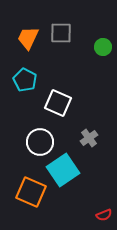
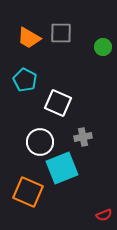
orange trapezoid: moved 1 px right; rotated 85 degrees counterclockwise
gray cross: moved 6 px left, 1 px up; rotated 24 degrees clockwise
cyan square: moved 1 px left, 2 px up; rotated 12 degrees clockwise
orange square: moved 3 px left
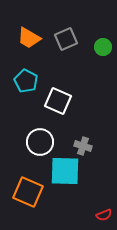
gray square: moved 5 px right, 6 px down; rotated 25 degrees counterclockwise
cyan pentagon: moved 1 px right, 1 px down
white square: moved 2 px up
gray cross: moved 9 px down; rotated 30 degrees clockwise
cyan square: moved 3 px right, 3 px down; rotated 24 degrees clockwise
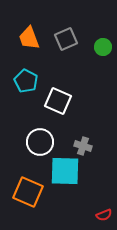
orange trapezoid: rotated 40 degrees clockwise
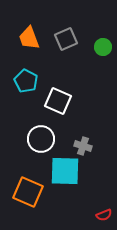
white circle: moved 1 px right, 3 px up
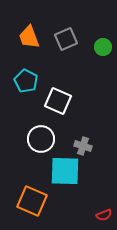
orange trapezoid: moved 1 px up
orange square: moved 4 px right, 9 px down
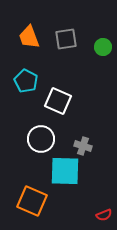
gray square: rotated 15 degrees clockwise
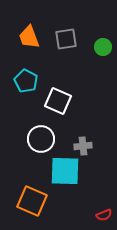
gray cross: rotated 24 degrees counterclockwise
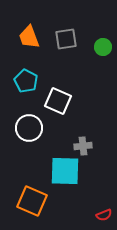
white circle: moved 12 px left, 11 px up
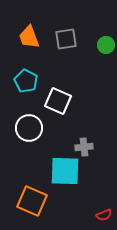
green circle: moved 3 px right, 2 px up
gray cross: moved 1 px right, 1 px down
